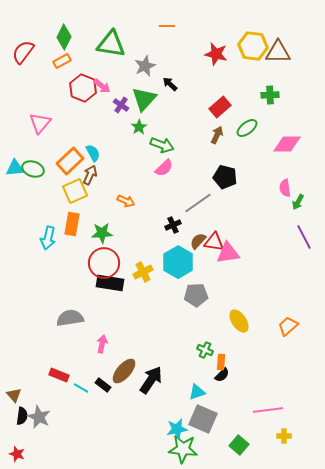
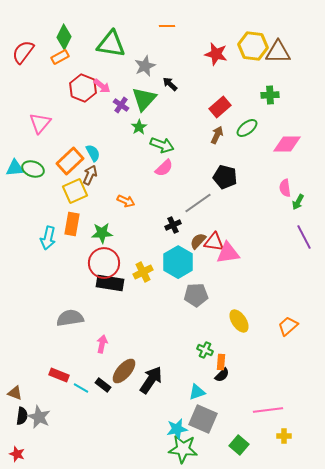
orange rectangle at (62, 61): moved 2 px left, 4 px up
brown triangle at (14, 395): moved 1 px right, 2 px up; rotated 28 degrees counterclockwise
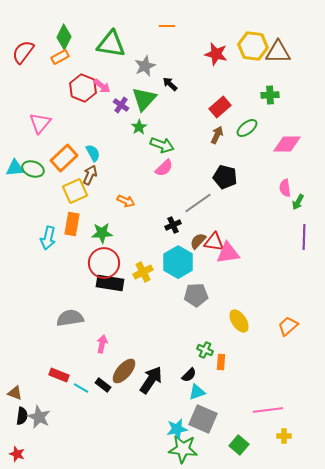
orange rectangle at (70, 161): moved 6 px left, 3 px up
purple line at (304, 237): rotated 30 degrees clockwise
black semicircle at (222, 375): moved 33 px left
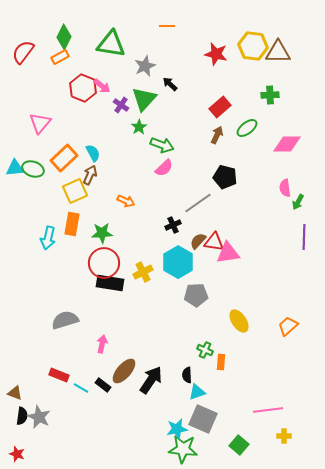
gray semicircle at (70, 318): moved 5 px left, 2 px down; rotated 8 degrees counterclockwise
black semicircle at (189, 375): moved 2 px left; rotated 133 degrees clockwise
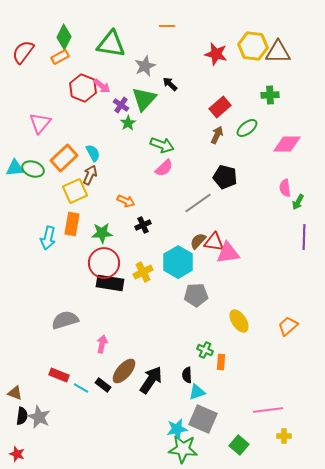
green star at (139, 127): moved 11 px left, 4 px up
black cross at (173, 225): moved 30 px left
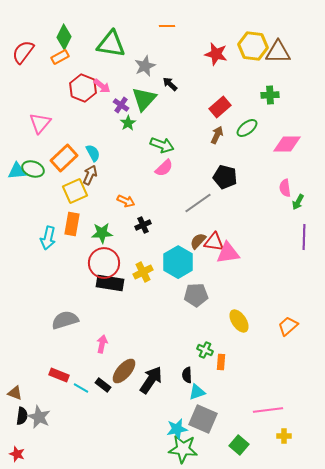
cyan triangle at (15, 168): moved 2 px right, 3 px down
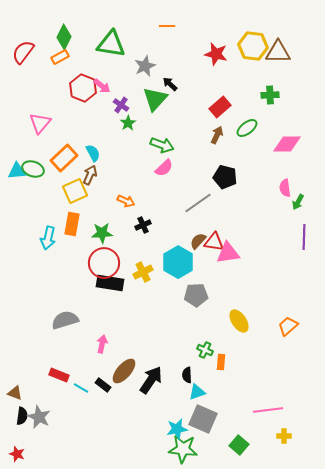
green triangle at (144, 99): moved 11 px right
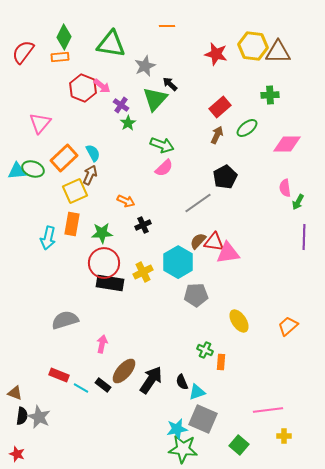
orange rectangle at (60, 57): rotated 24 degrees clockwise
black pentagon at (225, 177): rotated 30 degrees clockwise
black semicircle at (187, 375): moved 5 px left, 7 px down; rotated 21 degrees counterclockwise
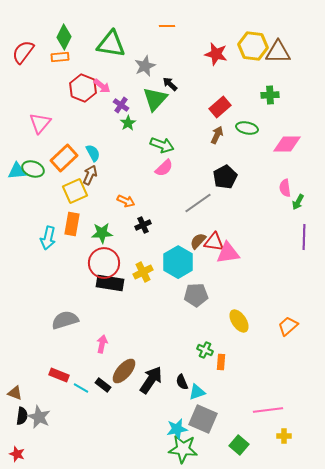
green ellipse at (247, 128): rotated 50 degrees clockwise
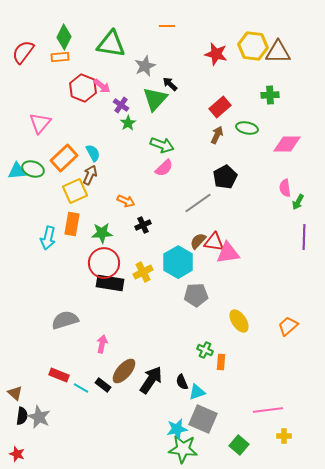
brown triangle at (15, 393): rotated 21 degrees clockwise
